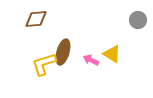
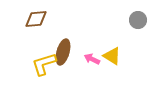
yellow triangle: moved 2 px down
pink arrow: moved 1 px right, 1 px up
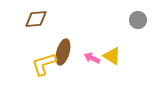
pink arrow: moved 1 px up
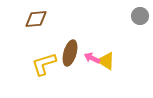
gray circle: moved 2 px right, 4 px up
brown ellipse: moved 7 px right, 1 px down
yellow triangle: moved 6 px left, 5 px down
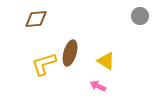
pink arrow: moved 6 px right, 28 px down
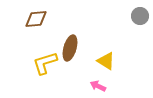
brown ellipse: moved 5 px up
yellow L-shape: moved 1 px right, 1 px up
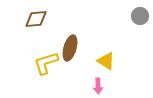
yellow L-shape: moved 1 px right
pink arrow: rotated 119 degrees counterclockwise
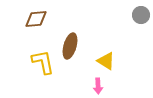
gray circle: moved 1 px right, 1 px up
brown ellipse: moved 2 px up
yellow L-shape: moved 3 px left, 1 px up; rotated 96 degrees clockwise
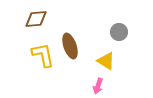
gray circle: moved 22 px left, 17 px down
brown ellipse: rotated 35 degrees counterclockwise
yellow L-shape: moved 7 px up
pink arrow: rotated 21 degrees clockwise
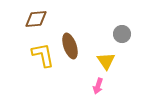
gray circle: moved 3 px right, 2 px down
yellow triangle: rotated 24 degrees clockwise
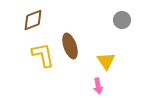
brown diamond: moved 3 px left, 1 px down; rotated 15 degrees counterclockwise
gray circle: moved 14 px up
pink arrow: rotated 28 degrees counterclockwise
